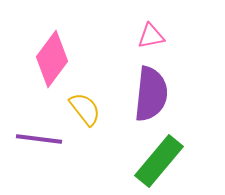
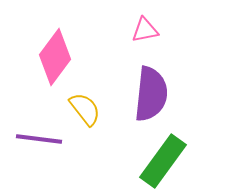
pink triangle: moved 6 px left, 6 px up
pink diamond: moved 3 px right, 2 px up
green rectangle: moved 4 px right; rotated 4 degrees counterclockwise
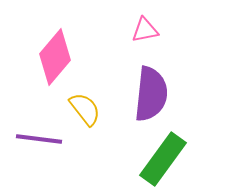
pink diamond: rotated 4 degrees clockwise
green rectangle: moved 2 px up
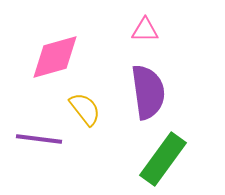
pink triangle: rotated 12 degrees clockwise
pink diamond: rotated 34 degrees clockwise
purple semicircle: moved 3 px left, 2 px up; rotated 14 degrees counterclockwise
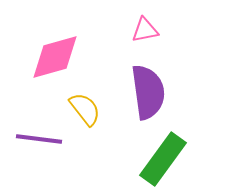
pink triangle: rotated 12 degrees counterclockwise
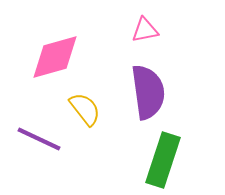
purple line: rotated 18 degrees clockwise
green rectangle: moved 1 px down; rotated 18 degrees counterclockwise
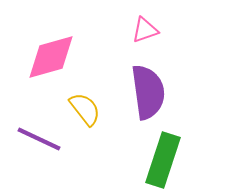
pink triangle: rotated 8 degrees counterclockwise
pink diamond: moved 4 px left
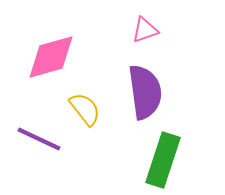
purple semicircle: moved 3 px left
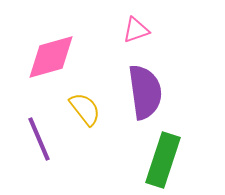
pink triangle: moved 9 px left
purple line: rotated 42 degrees clockwise
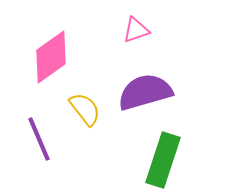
pink diamond: rotated 20 degrees counterclockwise
purple semicircle: rotated 98 degrees counterclockwise
